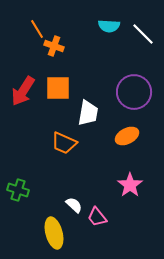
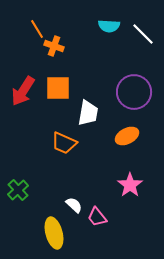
green cross: rotated 30 degrees clockwise
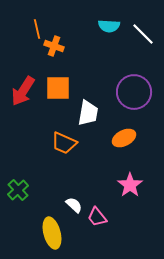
orange line: rotated 18 degrees clockwise
orange ellipse: moved 3 px left, 2 px down
yellow ellipse: moved 2 px left
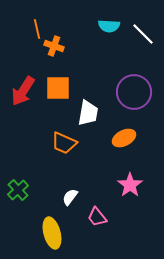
white semicircle: moved 4 px left, 8 px up; rotated 96 degrees counterclockwise
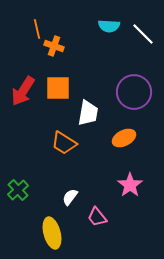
orange trapezoid: rotated 8 degrees clockwise
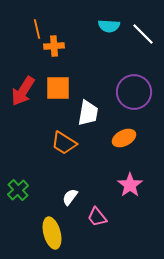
orange cross: rotated 24 degrees counterclockwise
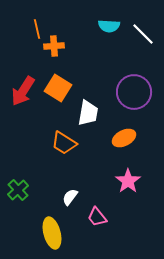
orange square: rotated 32 degrees clockwise
pink star: moved 2 px left, 4 px up
